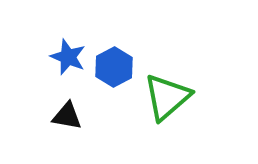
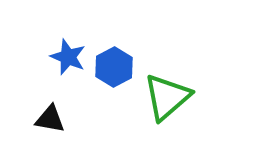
black triangle: moved 17 px left, 3 px down
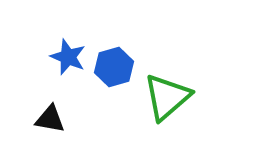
blue hexagon: rotated 12 degrees clockwise
